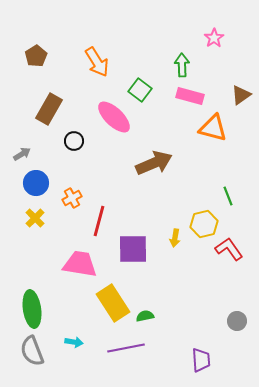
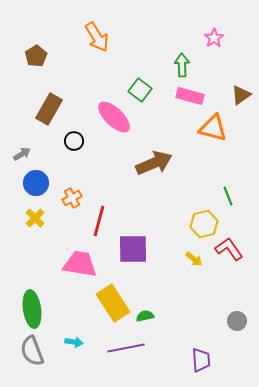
orange arrow: moved 25 px up
yellow arrow: moved 19 px right, 21 px down; rotated 60 degrees counterclockwise
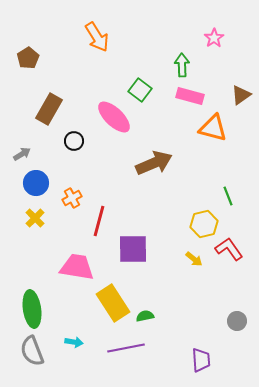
brown pentagon: moved 8 px left, 2 px down
pink trapezoid: moved 3 px left, 3 px down
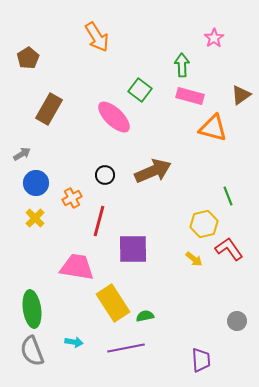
black circle: moved 31 px right, 34 px down
brown arrow: moved 1 px left, 8 px down
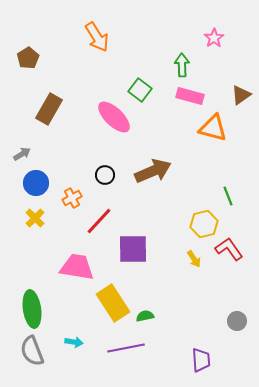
red line: rotated 28 degrees clockwise
yellow arrow: rotated 18 degrees clockwise
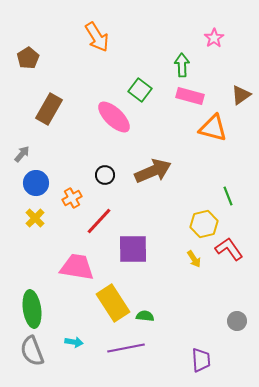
gray arrow: rotated 18 degrees counterclockwise
green semicircle: rotated 18 degrees clockwise
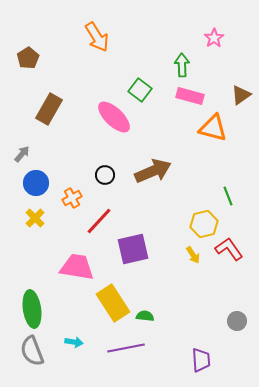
purple square: rotated 12 degrees counterclockwise
yellow arrow: moved 1 px left, 4 px up
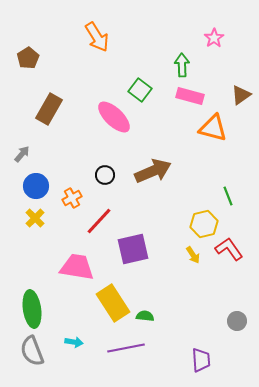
blue circle: moved 3 px down
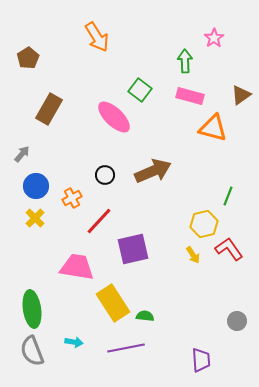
green arrow: moved 3 px right, 4 px up
green line: rotated 42 degrees clockwise
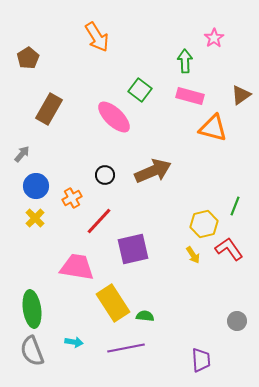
green line: moved 7 px right, 10 px down
